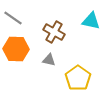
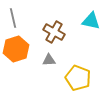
gray line: rotated 42 degrees clockwise
orange hexagon: rotated 20 degrees counterclockwise
gray triangle: rotated 16 degrees counterclockwise
yellow pentagon: rotated 15 degrees counterclockwise
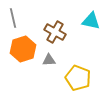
brown cross: moved 1 px right
orange hexagon: moved 7 px right
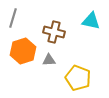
gray line: rotated 30 degrees clockwise
brown cross: moved 1 px left; rotated 15 degrees counterclockwise
orange hexagon: moved 2 px down
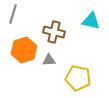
gray line: moved 4 px up
orange hexagon: moved 1 px right, 1 px up
yellow pentagon: rotated 10 degrees counterclockwise
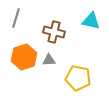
gray line: moved 3 px right, 4 px down
orange hexagon: moved 7 px down
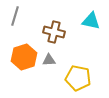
gray line: moved 1 px left, 2 px up
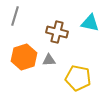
cyan triangle: moved 1 px left, 2 px down
brown cross: moved 3 px right
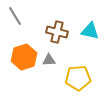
gray line: rotated 48 degrees counterclockwise
cyan triangle: moved 8 px down
yellow pentagon: rotated 15 degrees counterclockwise
